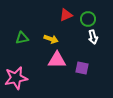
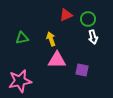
yellow arrow: rotated 128 degrees counterclockwise
purple square: moved 2 px down
pink star: moved 4 px right, 3 px down
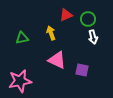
yellow arrow: moved 6 px up
pink triangle: rotated 24 degrees clockwise
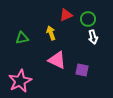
pink star: rotated 15 degrees counterclockwise
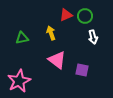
green circle: moved 3 px left, 3 px up
pink triangle: rotated 12 degrees clockwise
pink star: moved 1 px left
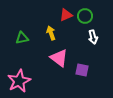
pink triangle: moved 2 px right, 2 px up
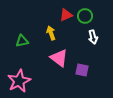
green triangle: moved 3 px down
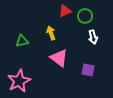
red triangle: moved 1 px left, 4 px up
purple square: moved 6 px right
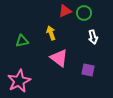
green circle: moved 1 px left, 3 px up
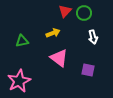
red triangle: rotated 24 degrees counterclockwise
yellow arrow: moved 2 px right; rotated 88 degrees clockwise
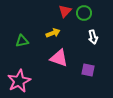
pink triangle: rotated 18 degrees counterclockwise
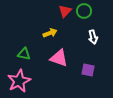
green circle: moved 2 px up
yellow arrow: moved 3 px left
green triangle: moved 2 px right, 13 px down; rotated 24 degrees clockwise
